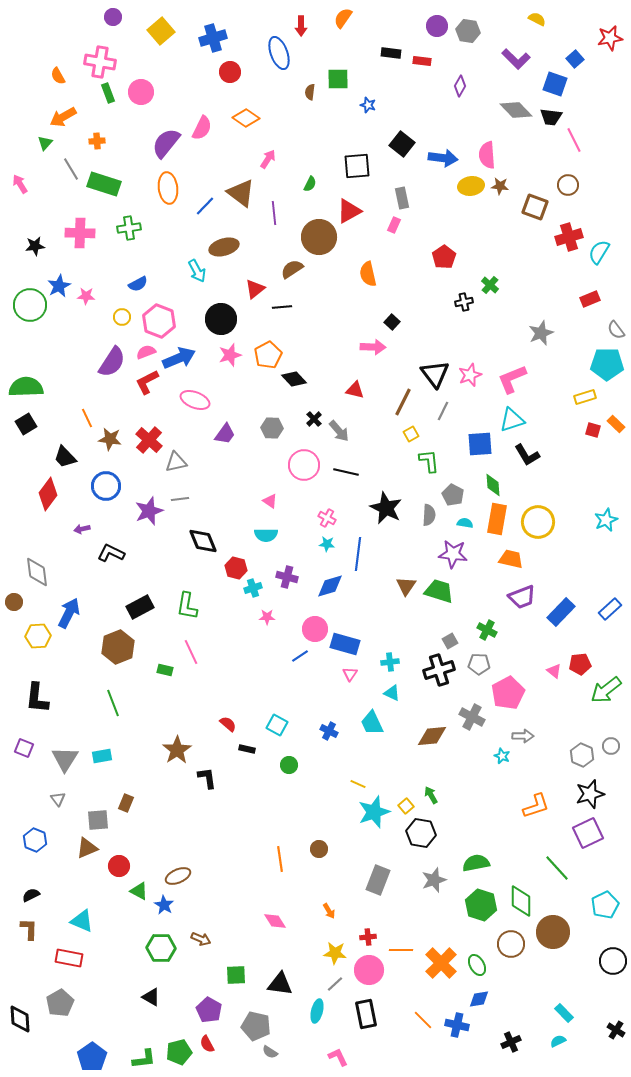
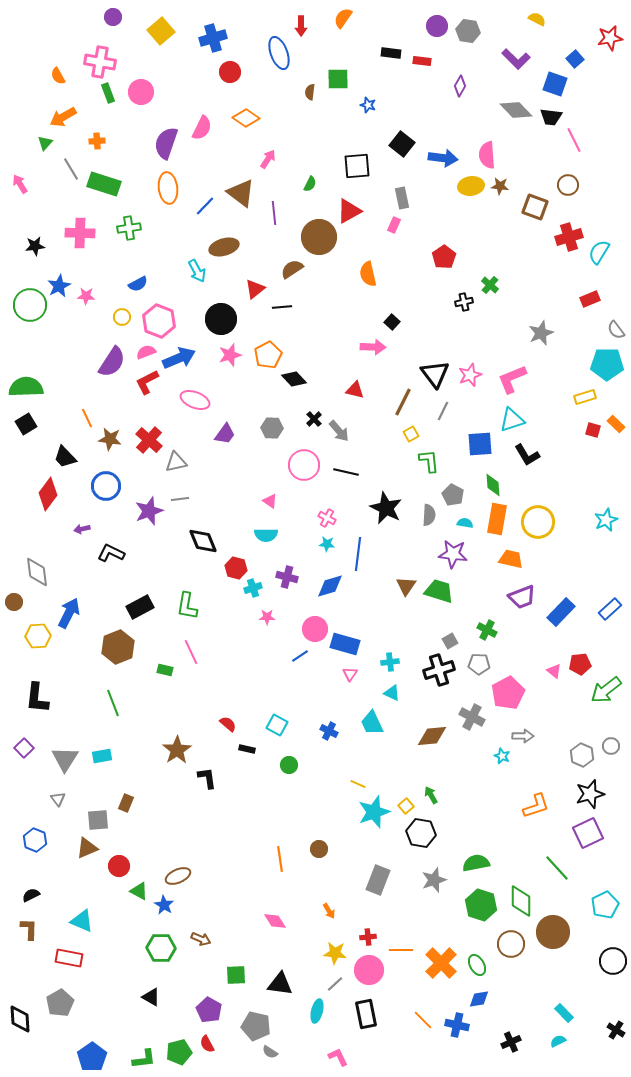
purple semicircle at (166, 143): rotated 20 degrees counterclockwise
purple square at (24, 748): rotated 24 degrees clockwise
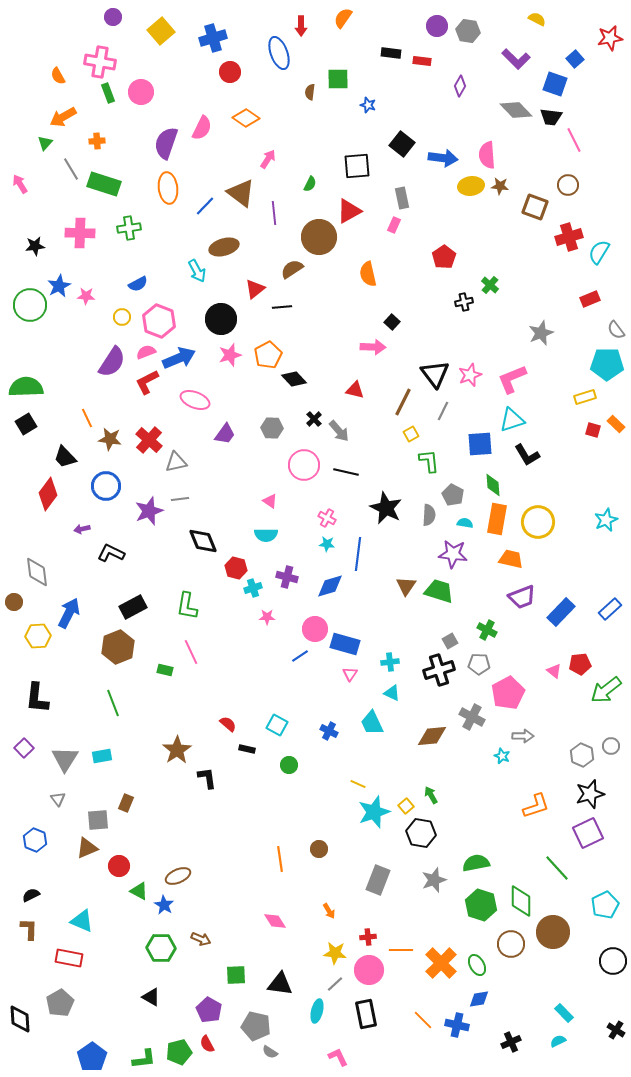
black rectangle at (140, 607): moved 7 px left
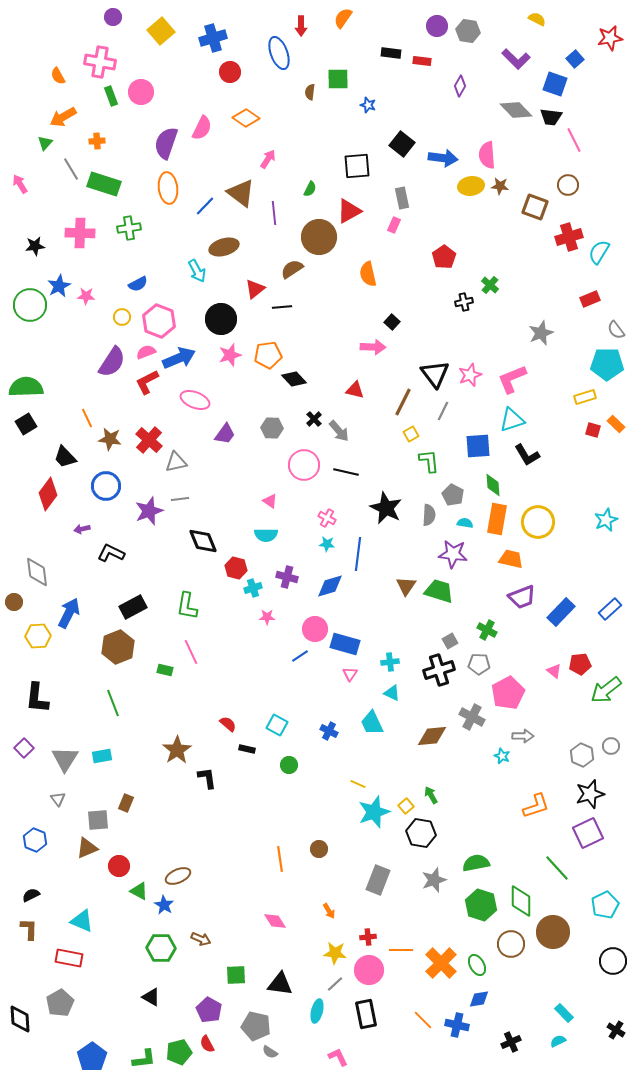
green rectangle at (108, 93): moved 3 px right, 3 px down
green semicircle at (310, 184): moved 5 px down
orange pentagon at (268, 355): rotated 20 degrees clockwise
blue square at (480, 444): moved 2 px left, 2 px down
